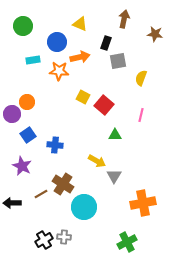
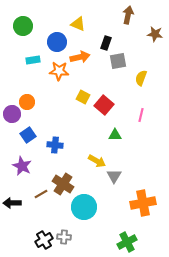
brown arrow: moved 4 px right, 4 px up
yellow triangle: moved 2 px left
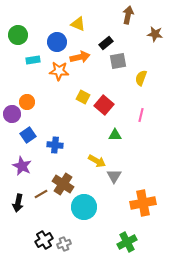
green circle: moved 5 px left, 9 px down
black rectangle: rotated 32 degrees clockwise
black arrow: moved 6 px right; rotated 78 degrees counterclockwise
gray cross: moved 7 px down; rotated 24 degrees counterclockwise
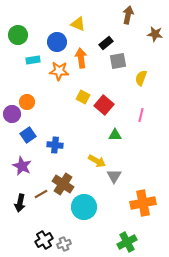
orange arrow: moved 1 px right, 1 px down; rotated 84 degrees counterclockwise
black arrow: moved 2 px right
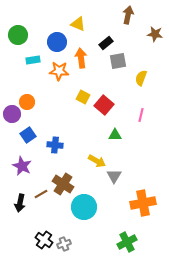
black cross: rotated 24 degrees counterclockwise
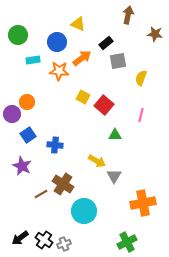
orange arrow: moved 1 px right; rotated 60 degrees clockwise
black arrow: moved 35 px down; rotated 42 degrees clockwise
cyan circle: moved 4 px down
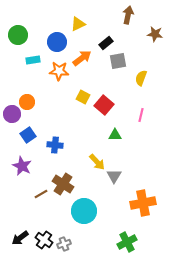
yellow triangle: rotated 49 degrees counterclockwise
yellow arrow: moved 1 px down; rotated 18 degrees clockwise
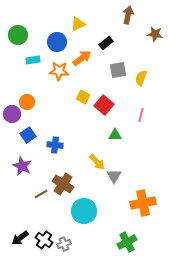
gray square: moved 9 px down
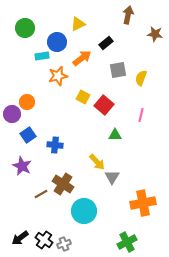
green circle: moved 7 px right, 7 px up
cyan rectangle: moved 9 px right, 4 px up
orange star: moved 1 px left, 5 px down; rotated 18 degrees counterclockwise
gray triangle: moved 2 px left, 1 px down
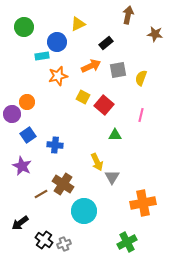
green circle: moved 1 px left, 1 px up
orange arrow: moved 9 px right, 8 px down; rotated 12 degrees clockwise
yellow arrow: rotated 18 degrees clockwise
black arrow: moved 15 px up
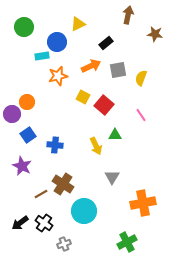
pink line: rotated 48 degrees counterclockwise
yellow arrow: moved 1 px left, 16 px up
black cross: moved 17 px up
